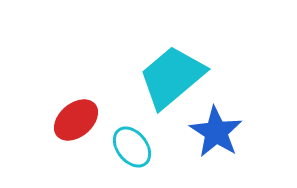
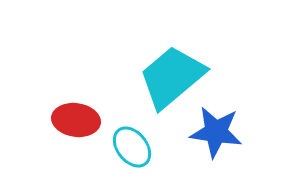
red ellipse: rotated 48 degrees clockwise
blue star: rotated 24 degrees counterclockwise
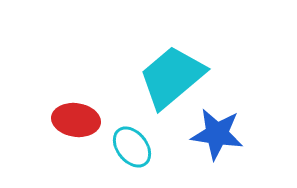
blue star: moved 1 px right, 2 px down
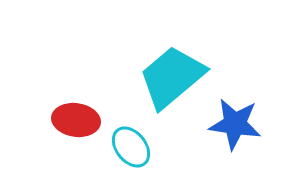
blue star: moved 18 px right, 10 px up
cyan ellipse: moved 1 px left
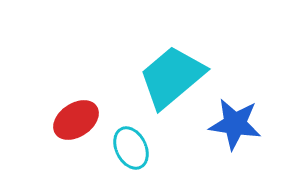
red ellipse: rotated 42 degrees counterclockwise
cyan ellipse: moved 1 px down; rotated 12 degrees clockwise
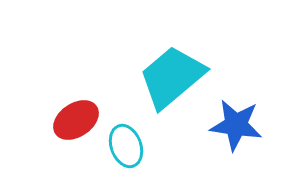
blue star: moved 1 px right, 1 px down
cyan ellipse: moved 5 px left, 2 px up; rotated 6 degrees clockwise
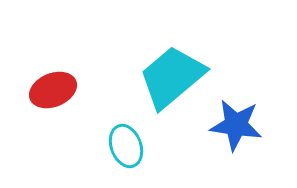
red ellipse: moved 23 px left, 30 px up; rotated 12 degrees clockwise
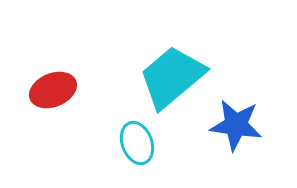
cyan ellipse: moved 11 px right, 3 px up
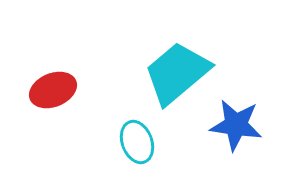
cyan trapezoid: moved 5 px right, 4 px up
cyan ellipse: moved 1 px up
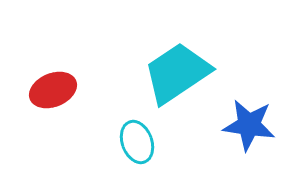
cyan trapezoid: rotated 6 degrees clockwise
blue star: moved 13 px right
